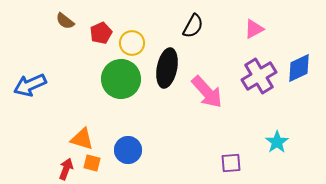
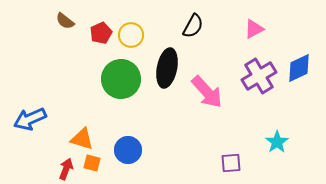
yellow circle: moved 1 px left, 8 px up
blue arrow: moved 34 px down
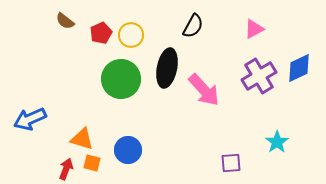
pink arrow: moved 3 px left, 2 px up
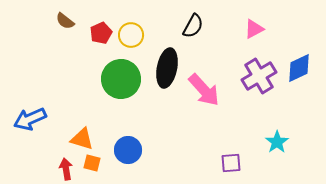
red arrow: rotated 30 degrees counterclockwise
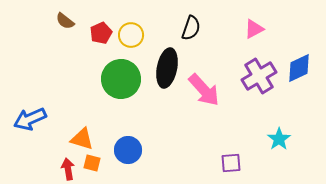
black semicircle: moved 2 px left, 2 px down; rotated 10 degrees counterclockwise
cyan star: moved 2 px right, 3 px up
red arrow: moved 2 px right
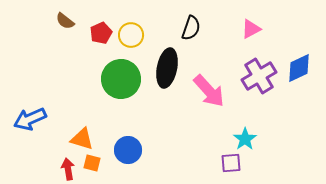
pink triangle: moved 3 px left
pink arrow: moved 5 px right, 1 px down
cyan star: moved 34 px left
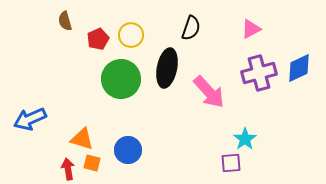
brown semicircle: rotated 36 degrees clockwise
red pentagon: moved 3 px left, 6 px down
purple cross: moved 3 px up; rotated 16 degrees clockwise
pink arrow: moved 1 px down
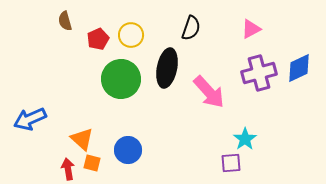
orange triangle: rotated 25 degrees clockwise
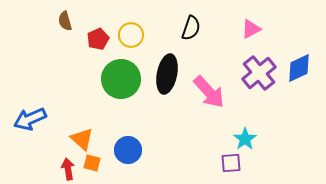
black ellipse: moved 6 px down
purple cross: rotated 24 degrees counterclockwise
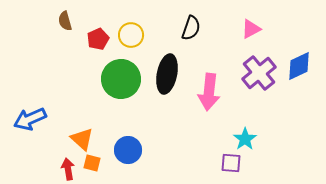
blue diamond: moved 2 px up
pink arrow: rotated 48 degrees clockwise
purple square: rotated 10 degrees clockwise
